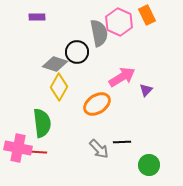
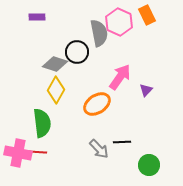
pink arrow: moved 2 px left; rotated 24 degrees counterclockwise
yellow diamond: moved 3 px left, 3 px down
pink cross: moved 5 px down
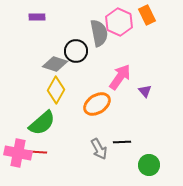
black circle: moved 1 px left, 1 px up
purple triangle: moved 1 px left, 1 px down; rotated 24 degrees counterclockwise
green semicircle: rotated 56 degrees clockwise
gray arrow: rotated 15 degrees clockwise
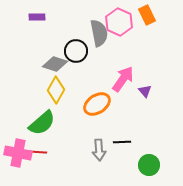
pink arrow: moved 3 px right, 2 px down
gray arrow: moved 1 px down; rotated 25 degrees clockwise
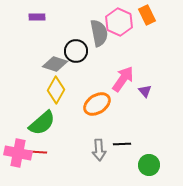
black line: moved 2 px down
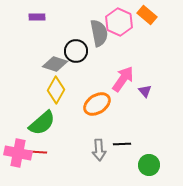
orange rectangle: rotated 24 degrees counterclockwise
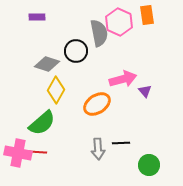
orange rectangle: rotated 42 degrees clockwise
gray diamond: moved 8 px left
pink arrow: rotated 40 degrees clockwise
black line: moved 1 px left, 1 px up
gray arrow: moved 1 px left, 1 px up
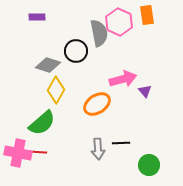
gray diamond: moved 1 px right, 1 px down
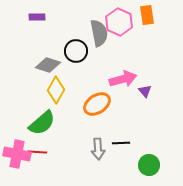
pink cross: moved 1 px left, 1 px down
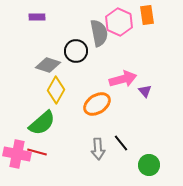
black line: rotated 54 degrees clockwise
red line: rotated 12 degrees clockwise
